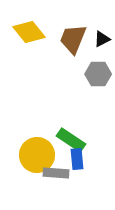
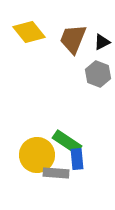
black triangle: moved 3 px down
gray hexagon: rotated 20 degrees clockwise
green rectangle: moved 4 px left, 2 px down
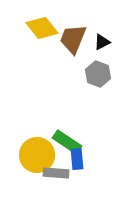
yellow diamond: moved 13 px right, 4 px up
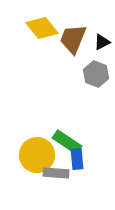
gray hexagon: moved 2 px left
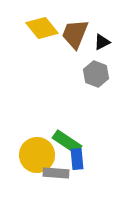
brown trapezoid: moved 2 px right, 5 px up
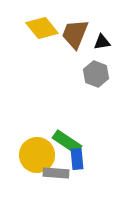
black triangle: rotated 18 degrees clockwise
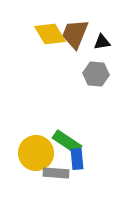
yellow diamond: moved 8 px right, 6 px down; rotated 8 degrees clockwise
gray hexagon: rotated 15 degrees counterclockwise
yellow circle: moved 1 px left, 2 px up
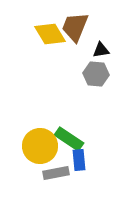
brown trapezoid: moved 7 px up
black triangle: moved 1 px left, 8 px down
green rectangle: moved 2 px right, 3 px up
yellow circle: moved 4 px right, 7 px up
blue rectangle: moved 2 px right, 1 px down
gray rectangle: rotated 15 degrees counterclockwise
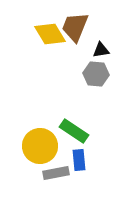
green rectangle: moved 5 px right, 8 px up
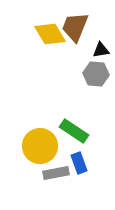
blue rectangle: moved 3 px down; rotated 15 degrees counterclockwise
